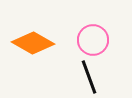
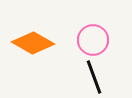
black line: moved 5 px right
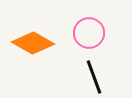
pink circle: moved 4 px left, 7 px up
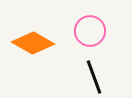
pink circle: moved 1 px right, 2 px up
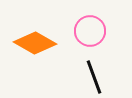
orange diamond: moved 2 px right
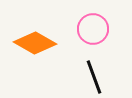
pink circle: moved 3 px right, 2 px up
